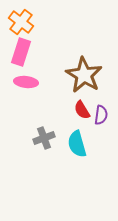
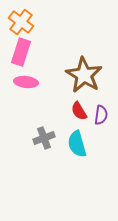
red semicircle: moved 3 px left, 1 px down
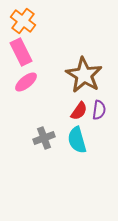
orange cross: moved 2 px right, 1 px up
pink rectangle: rotated 44 degrees counterclockwise
pink ellipse: rotated 45 degrees counterclockwise
red semicircle: rotated 114 degrees counterclockwise
purple semicircle: moved 2 px left, 5 px up
cyan semicircle: moved 4 px up
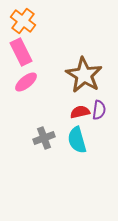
red semicircle: moved 1 px right, 1 px down; rotated 138 degrees counterclockwise
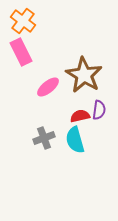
pink ellipse: moved 22 px right, 5 px down
red semicircle: moved 4 px down
cyan semicircle: moved 2 px left
